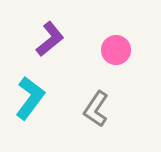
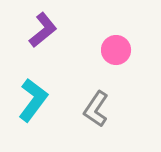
purple L-shape: moved 7 px left, 9 px up
cyan L-shape: moved 3 px right, 2 px down
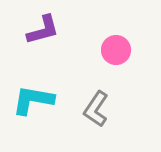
purple L-shape: rotated 24 degrees clockwise
cyan L-shape: rotated 117 degrees counterclockwise
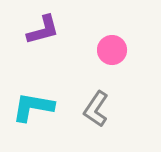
pink circle: moved 4 px left
cyan L-shape: moved 7 px down
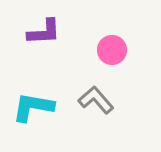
purple L-shape: moved 1 px right, 2 px down; rotated 12 degrees clockwise
gray L-shape: moved 9 px up; rotated 105 degrees clockwise
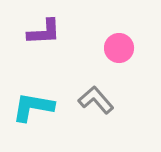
pink circle: moved 7 px right, 2 px up
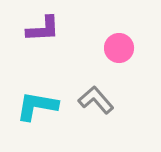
purple L-shape: moved 1 px left, 3 px up
cyan L-shape: moved 4 px right, 1 px up
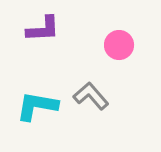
pink circle: moved 3 px up
gray L-shape: moved 5 px left, 4 px up
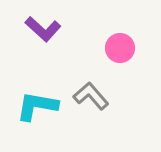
purple L-shape: rotated 45 degrees clockwise
pink circle: moved 1 px right, 3 px down
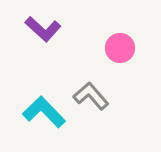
cyan L-shape: moved 7 px right, 6 px down; rotated 36 degrees clockwise
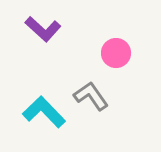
pink circle: moved 4 px left, 5 px down
gray L-shape: rotated 6 degrees clockwise
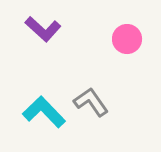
pink circle: moved 11 px right, 14 px up
gray L-shape: moved 6 px down
